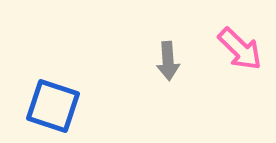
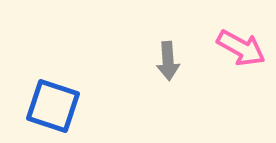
pink arrow: moved 1 px right, 1 px up; rotated 15 degrees counterclockwise
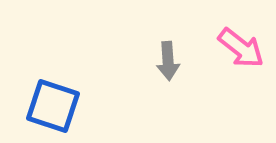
pink arrow: rotated 9 degrees clockwise
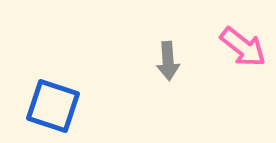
pink arrow: moved 2 px right, 1 px up
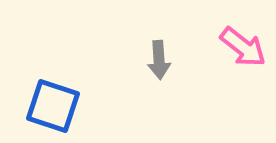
gray arrow: moved 9 px left, 1 px up
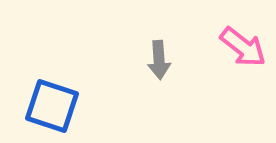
blue square: moved 1 px left
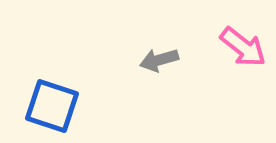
gray arrow: rotated 78 degrees clockwise
